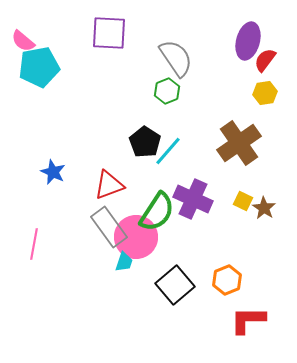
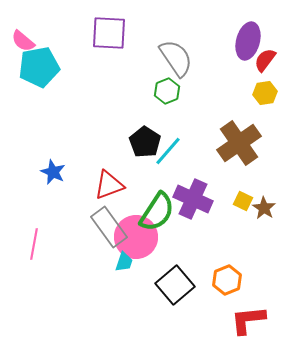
red L-shape: rotated 6 degrees counterclockwise
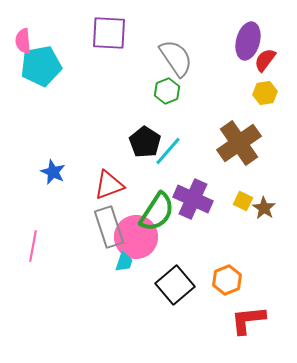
pink semicircle: rotated 45 degrees clockwise
cyan pentagon: moved 2 px right, 1 px up
gray rectangle: rotated 18 degrees clockwise
pink line: moved 1 px left, 2 px down
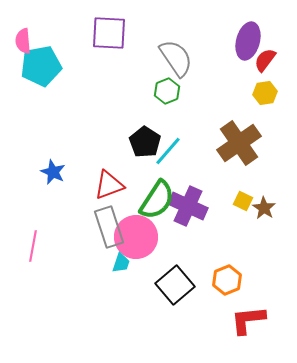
purple cross: moved 5 px left, 7 px down
green semicircle: moved 12 px up
cyan trapezoid: moved 3 px left, 1 px down
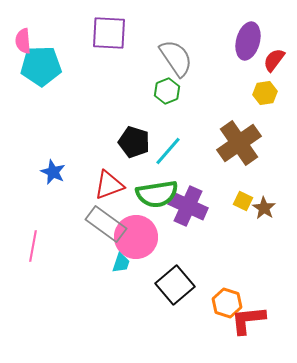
red semicircle: moved 9 px right
cyan pentagon: rotated 9 degrees clockwise
black pentagon: moved 11 px left; rotated 16 degrees counterclockwise
green semicircle: moved 6 px up; rotated 48 degrees clockwise
gray rectangle: moved 3 px left, 3 px up; rotated 36 degrees counterclockwise
orange hexagon: moved 23 px down; rotated 20 degrees counterclockwise
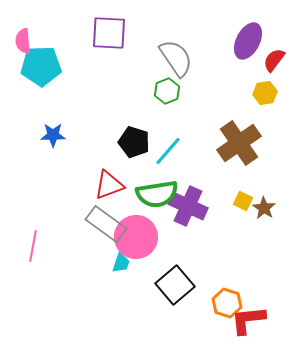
purple ellipse: rotated 12 degrees clockwise
blue star: moved 37 px up; rotated 25 degrees counterclockwise
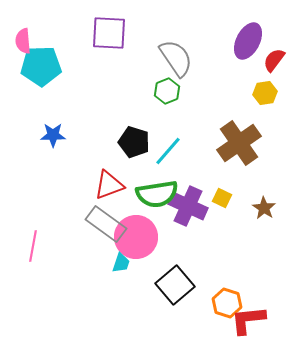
yellow square: moved 21 px left, 3 px up
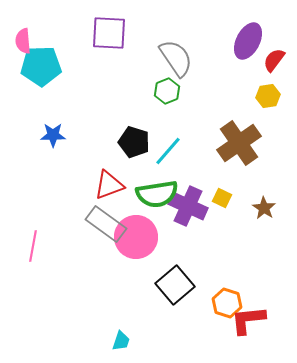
yellow hexagon: moved 3 px right, 3 px down
cyan trapezoid: moved 78 px down
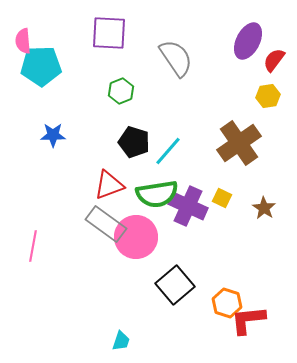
green hexagon: moved 46 px left
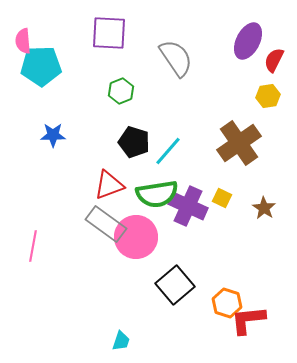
red semicircle: rotated 10 degrees counterclockwise
